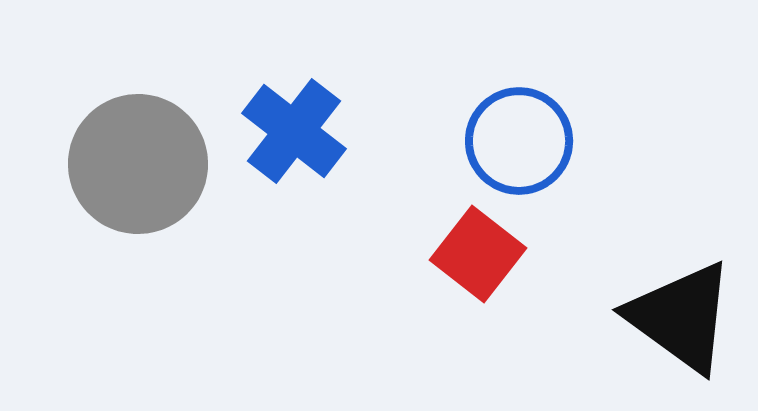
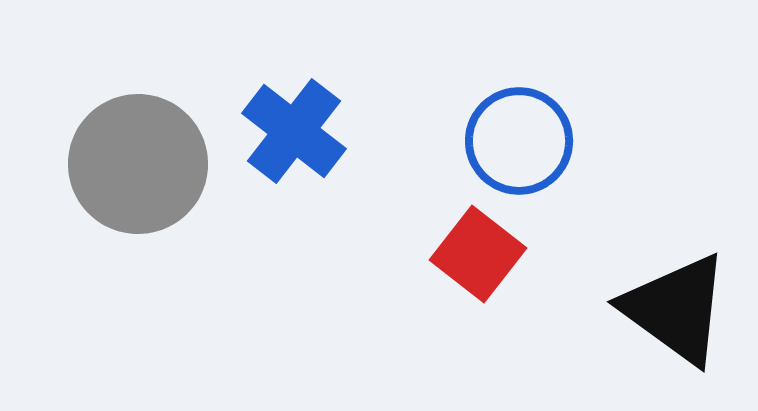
black triangle: moved 5 px left, 8 px up
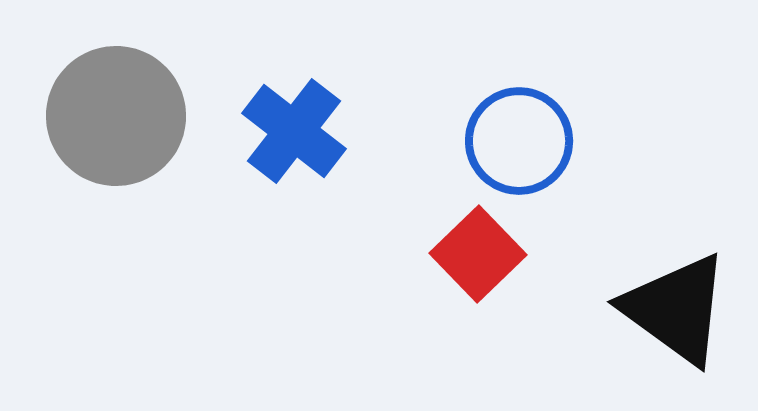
gray circle: moved 22 px left, 48 px up
red square: rotated 8 degrees clockwise
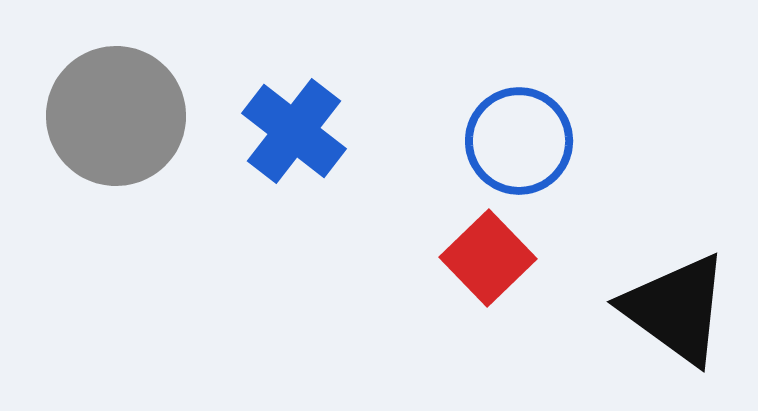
red square: moved 10 px right, 4 px down
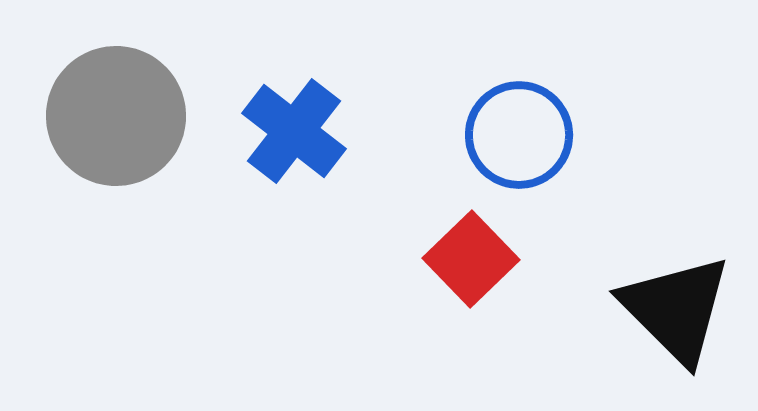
blue circle: moved 6 px up
red square: moved 17 px left, 1 px down
black triangle: rotated 9 degrees clockwise
